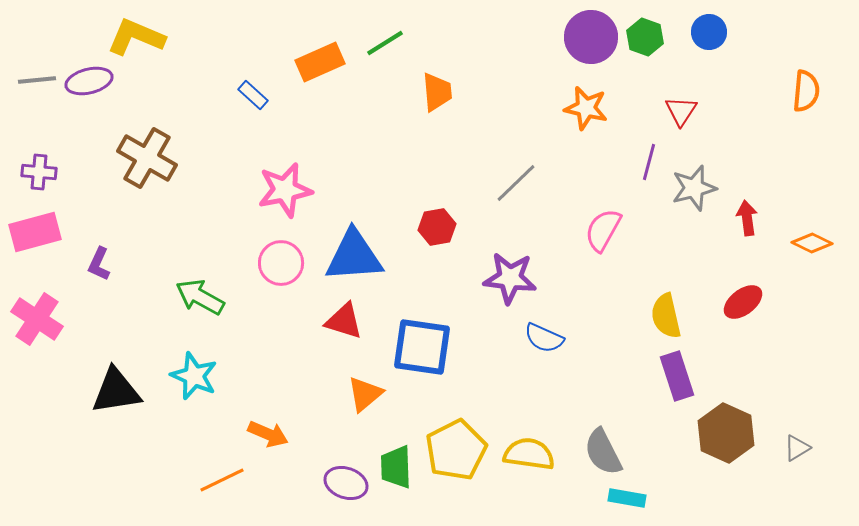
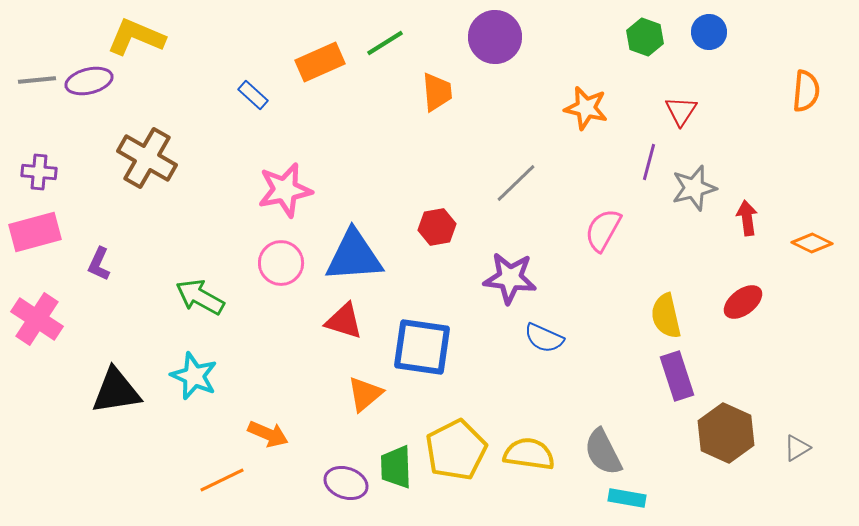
purple circle at (591, 37): moved 96 px left
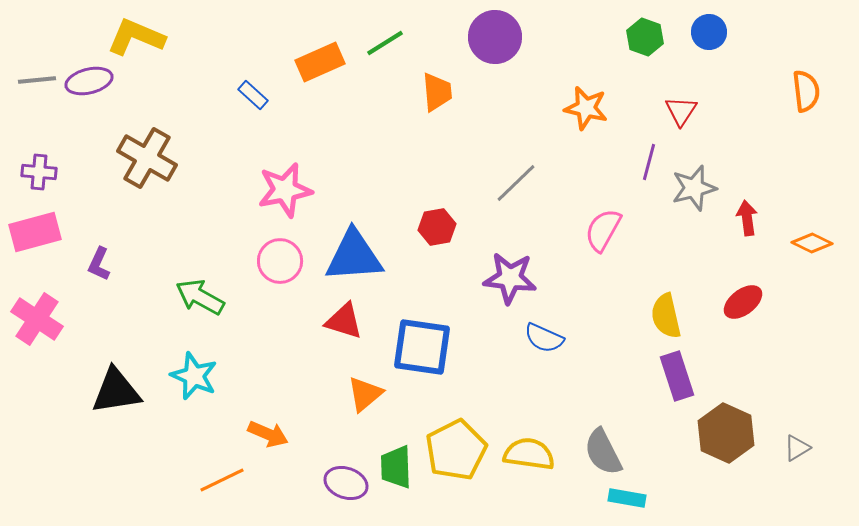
orange semicircle at (806, 91): rotated 12 degrees counterclockwise
pink circle at (281, 263): moved 1 px left, 2 px up
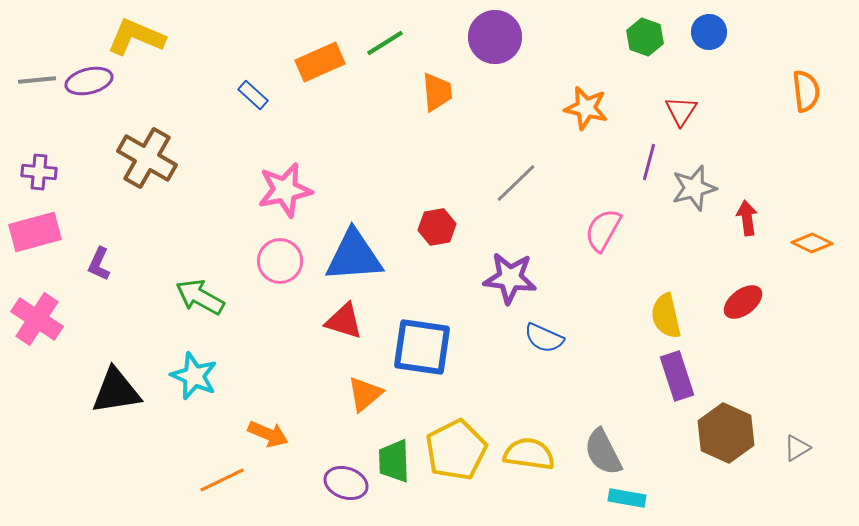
green trapezoid at (396, 467): moved 2 px left, 6 px up
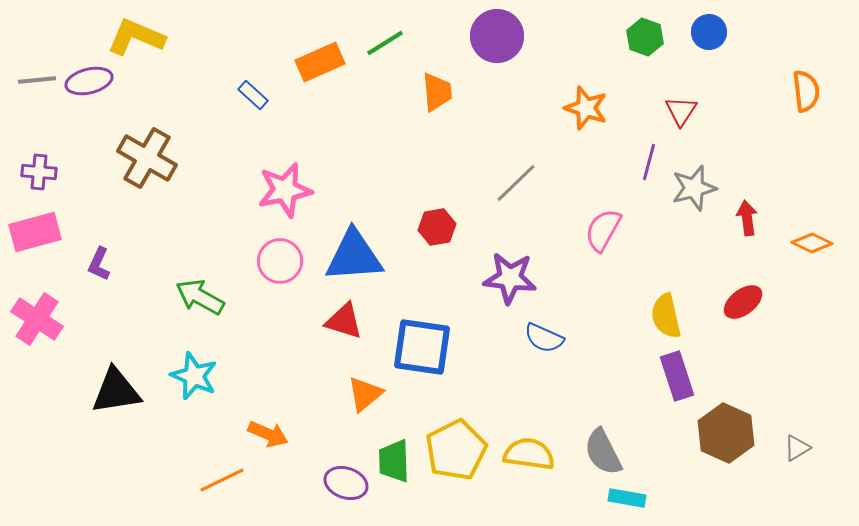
purple circle at (495, 37): moved 2 px right, 1 px up
orange star at (586, 108): rotated 6 degrees clockwise
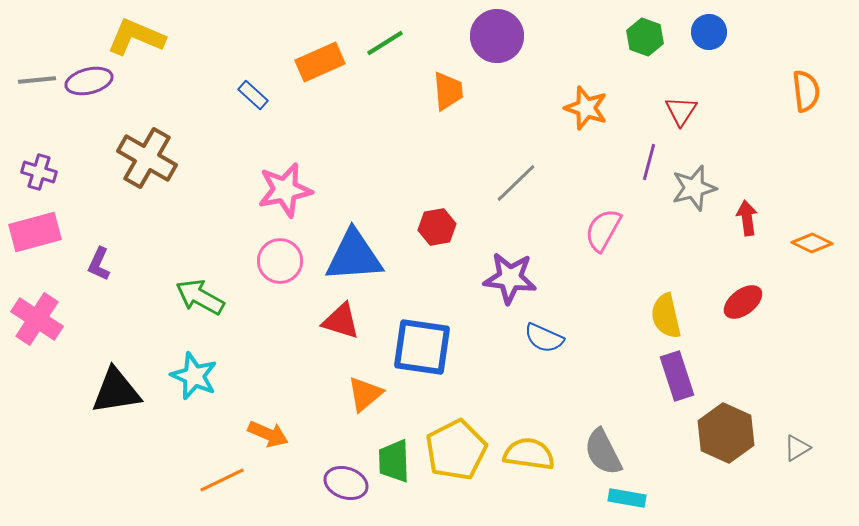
orange trapezoid at (437, 92): moved 11 px right, 1 px up
purple cross at (39, 172): rotated 12 degrees clockwise
red triangle at (344, 321): moved 3 px left
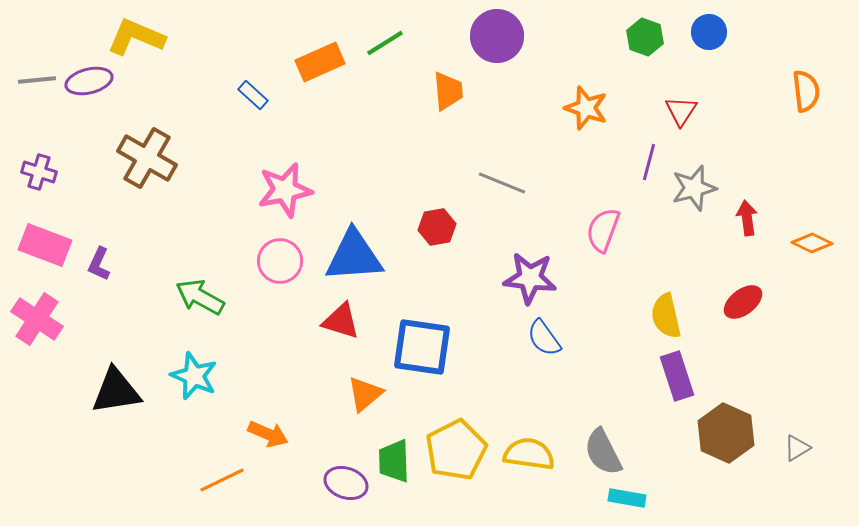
gray line at (516, 183): moved 14 px left; rotated 66 degrees clockwise
pink semicircle at (603, 230): rotated 9 degrees counterclockwise
pink rectangle at (35, 232): moved 10 px right, 13 px down; rotated 36 degrees clockwise
purple star at (510, 278): moved 20 px right
blue semicircle at (544, 338): rotated 30 degrees clockwise
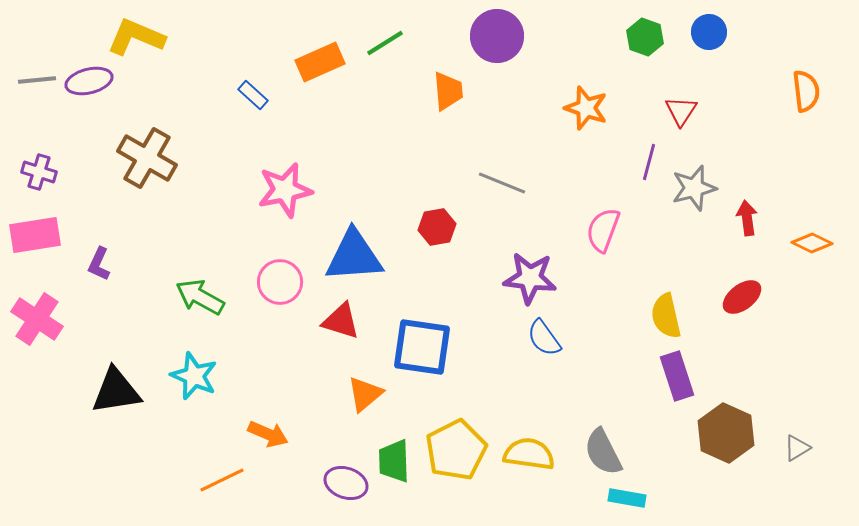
pink rectangle at (45, 245): moved 10 px left, 10 px up; rotated 30 degrees counterclockwise
pink circle at (280, 261): moved 21 px down
red ellipse at (743, 302): moved 1 px left, 5 px up
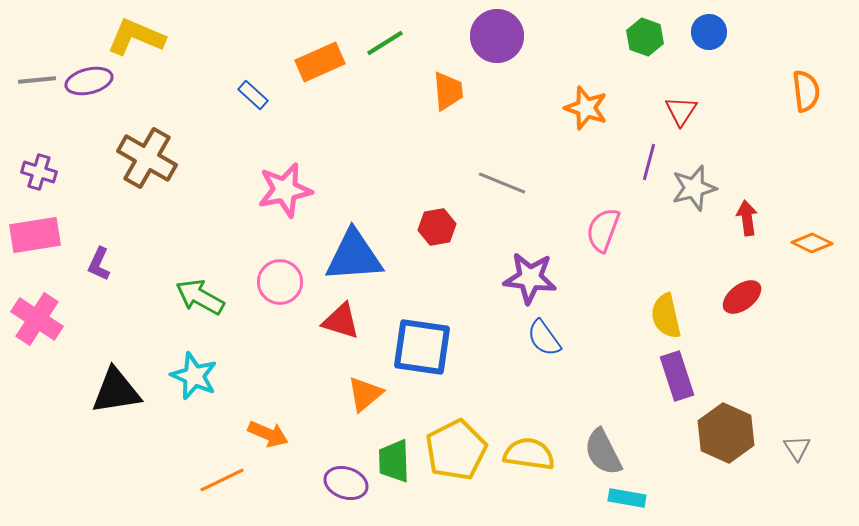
gray triangle at (797, 448): rotated 32 degrees counterclockwise
